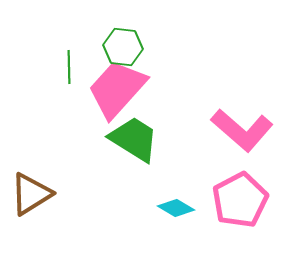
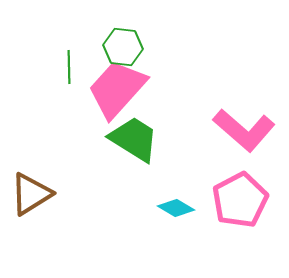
pink L-shape: moved 2 px right
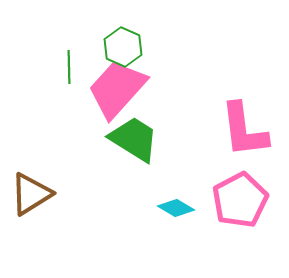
green hexagon: rotated 18 degrees clockwise
pink L-shape: rotated 42 degrees clockwise
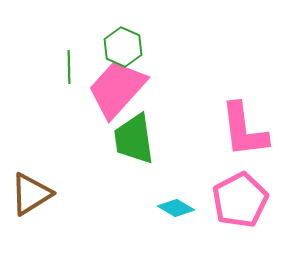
green trapezoid: rotated 130 degrees counterclockwise
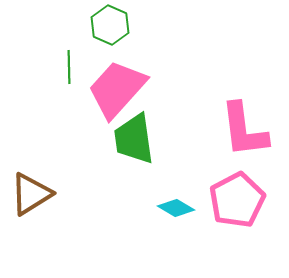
green hexagon: moved 13 px left, 22 px up
pink pentagon: moved 3 px left
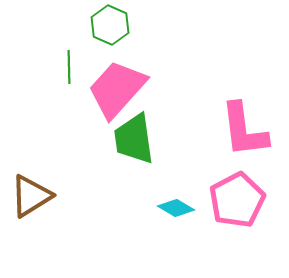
brown triangle: moved 2 px down
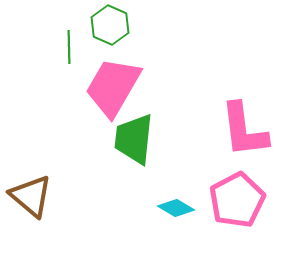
green line: moved 20 px up
pink trapezoid: moved 4 px left, 2 px up; rotated 12 degrees counterclockwise
green trapezoid: rotated 14 degrees clockwise
brown triangle: rotated 48 degrees counterclockwise
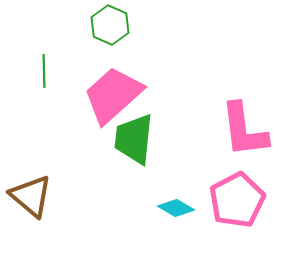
green line: moved 25 px left, 24 px down
pink trapezoid: moved 8 px down; rotated 18 degrees clockwise
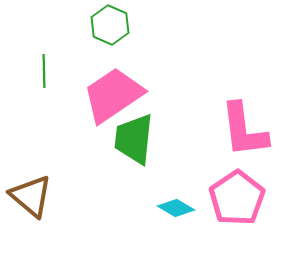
pink trapezoid: rotated 8 degrees clockwise
pink pentagon: moved 2 px up; rotated 6 degrees counterclockwise
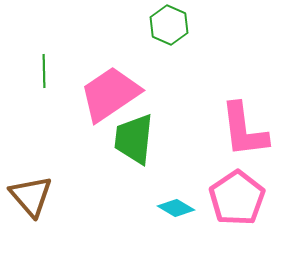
green hexagon: moved 59 px right
pink trapezoid: moved 3 px left, 1 px up
brown triangle: rotated 9 degrees clockwise
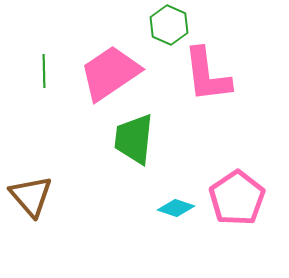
pink trapezoid: moved 21 px up
pink L-shape: moved 37 px left, 55 px up
cyan diamond: rotated 12 degrees counterclockwise
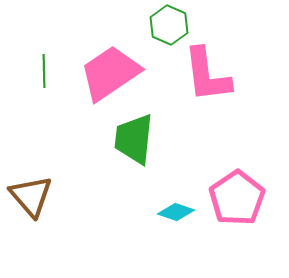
cyan diamond: moved 4 px down
